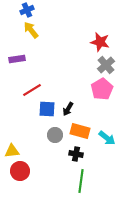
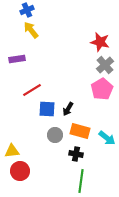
gray cross: moved 1 px left
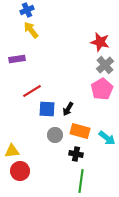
red line: moved 1 px down
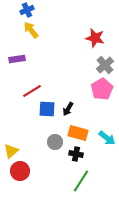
red star: moved 5 px left, 4 px up
orange rectangle: moved 2 px left, 2 px down
gray circle: moved 7 px down
yellow triangle: moved 1 px left; rotated 35 degrees counterclockwise
green line: rotated 25 degrees clockwise
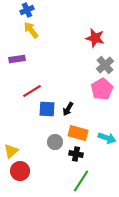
cyan arrow: rotated 18 degrees counterclockwise
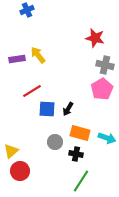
yellow arrow: moved 7 px right, 25 px down
gray cross: rotated 36 degrees counterclockwise
orange rectangle: moved 2 px right
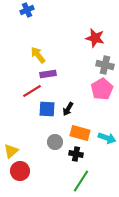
purple rectangle: moved 31 px right, 15 px down
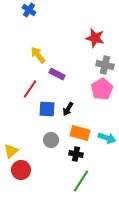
blue cross: moved 2 px right; rotated 32 degrees counterclockwise
purple rectangle: moved 9 px right; rotated 35 degrees clockwise
red line: moved 2 px left, 2 px up; rotated 24 degrees counterclockwise
gray circle: moved 4 px left, 2 px up
red circle: moved 1 px right, 1 px up
